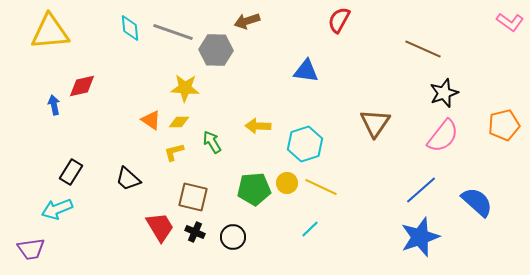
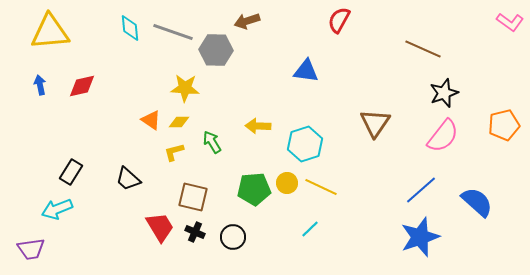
blue arrow: moved 14 px left, 20 px up
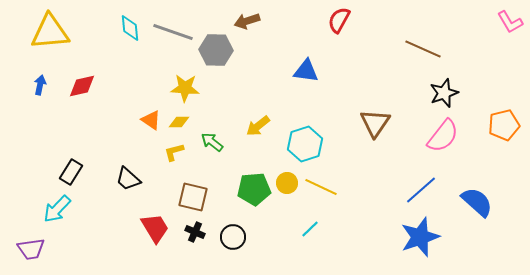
pink L-shape: rotated 24 degrees clockwise
blue arrow: rotated 24 degrees clockwise
yellow arrow: rotated 40 degrees counterclockwise
green arrow: rotated 20 degrees counterclockwise
cyan arrow: rotated 24 degrees counterclockwise
red trapezoid: moved 5 px left, 1 px down
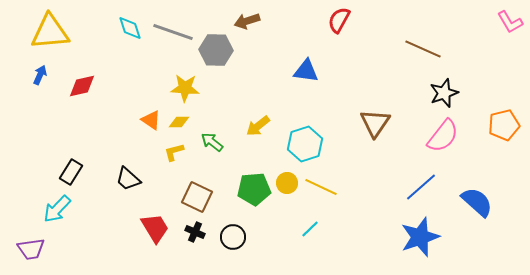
cyan diamond: rotated 12 degrees counterclockwise
blue arrow: moved 10 px up; rotated 12 degrees clockwise
blue line: moved 3 px up
brown square: moved 4 px right; rotated 12 degrees clockwise
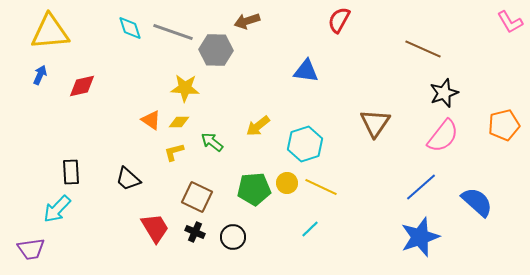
black rectangle: rotated 35 degrees counterclockwise
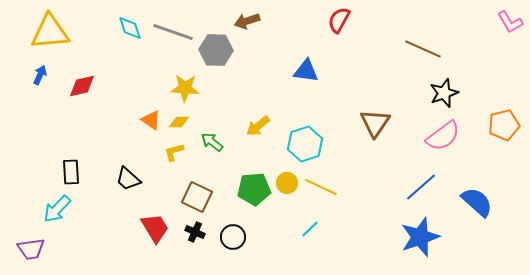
pink semicircle: rotated 15 degrees clockwise
